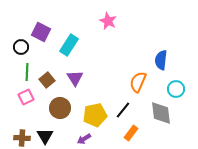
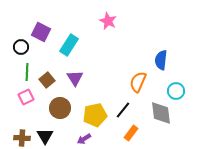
cyan circle: moved 2 px down
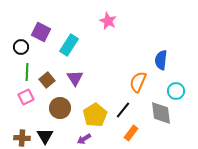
yellow pentagon: rotated 20 degrees counterclockwise
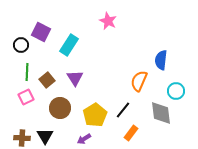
black circle: moved 2 px up
orange semicircle: moved 1 px right, 1 px up
